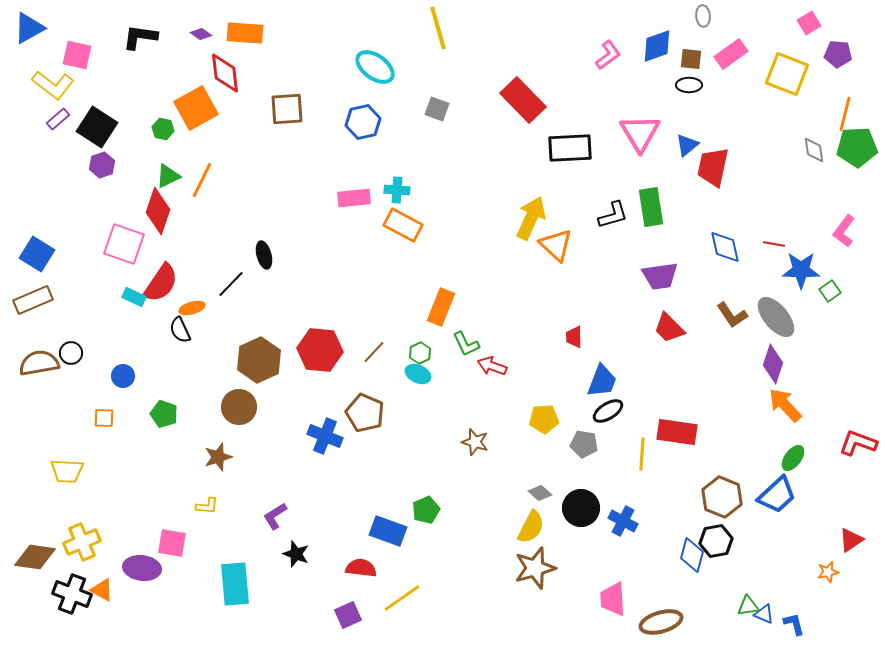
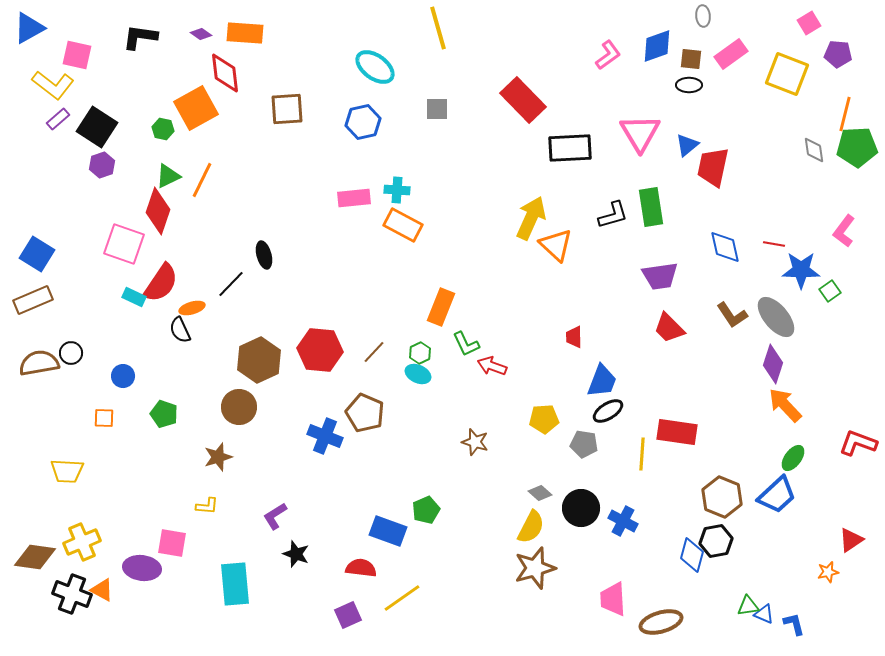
gray square at (437, 109): rotated 20 degrees counterclockwise
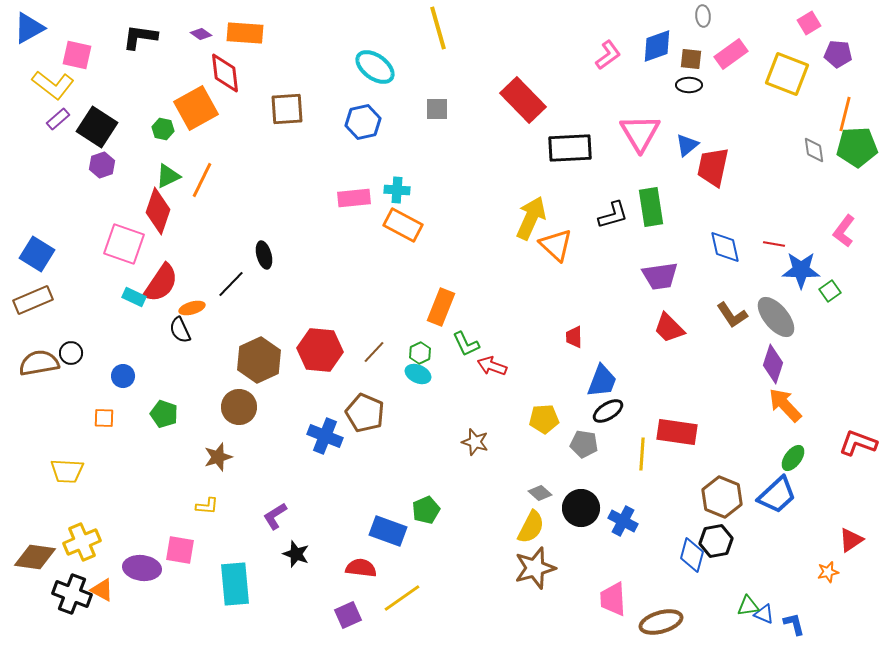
pink square at (172, 543): moved 8 px right, 7 px down
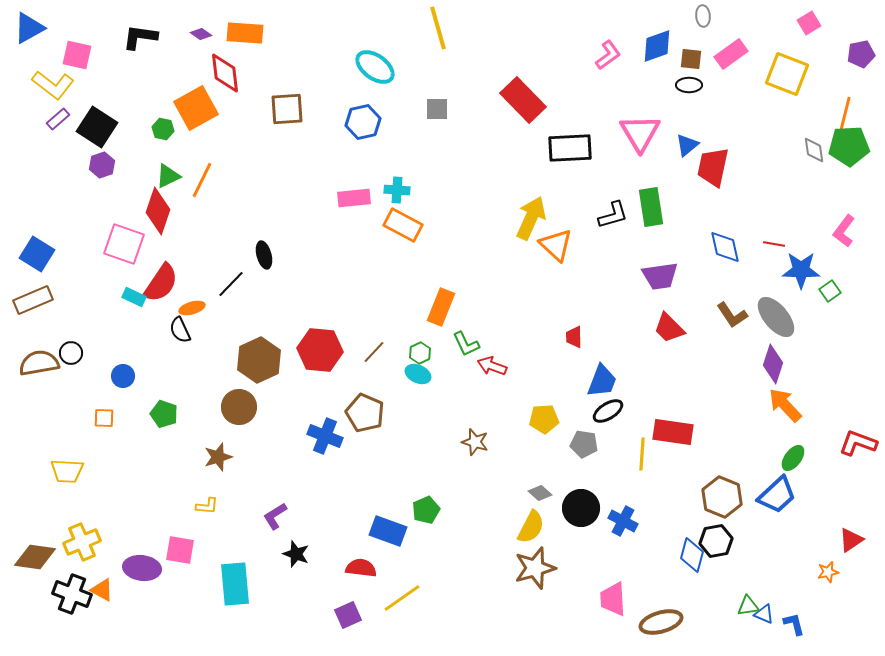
purple pentagon at (838, 54): moved 23 px right; rotated 16 degrees counterclockwise
green pentagon at (857, 147): moved 8 px left, 1 px up
red rectangle at (677, 432): moved 4 px left
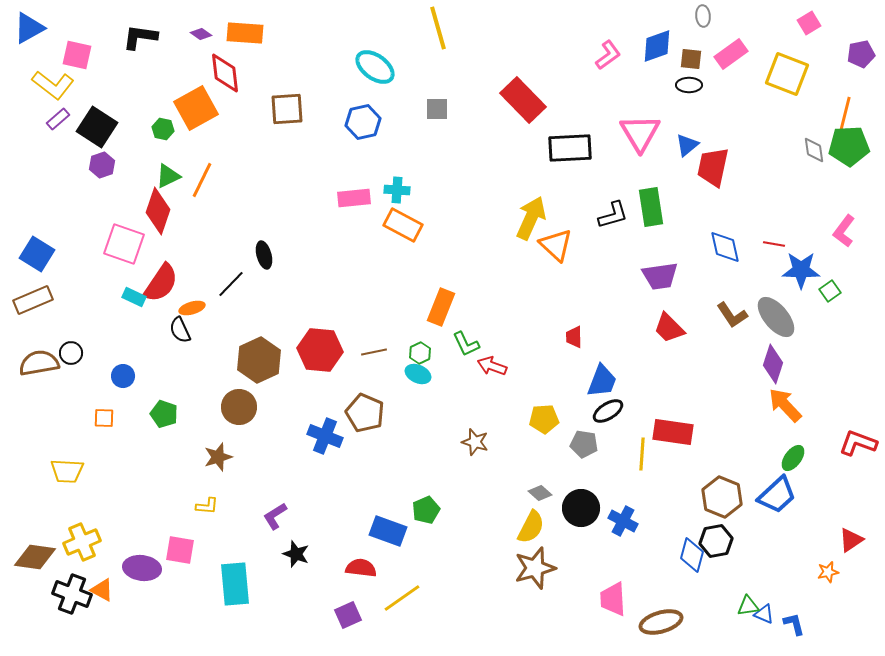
brown line at (374, 352): rotated 35 degrees clockwise
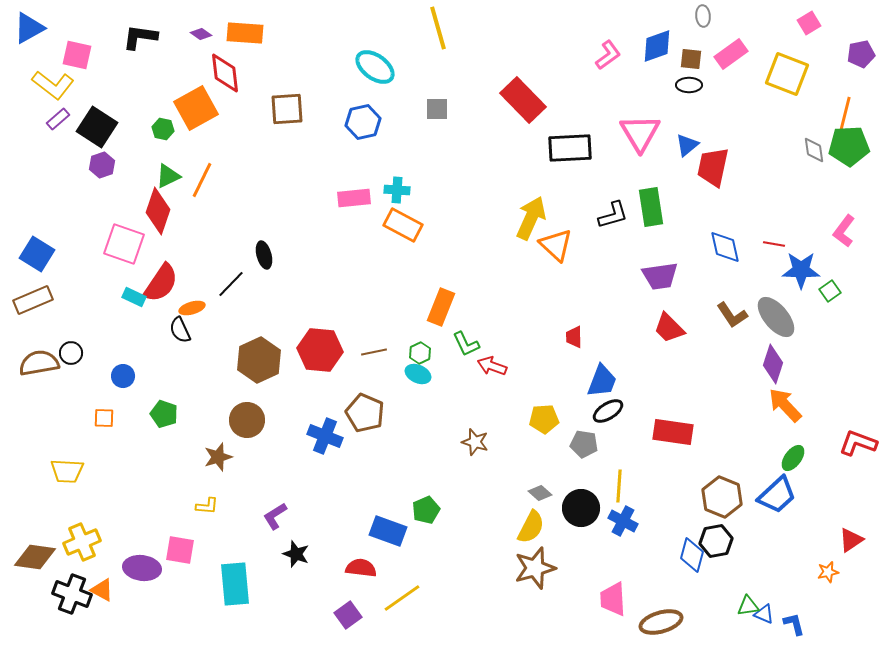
brown circle at (239, 407): moved 8 px right, 13 px down
yellow line at (642, 454): moved 23 px left, 32 px down
purple square at (348, 615): rotated 12 degrees counterclockwise
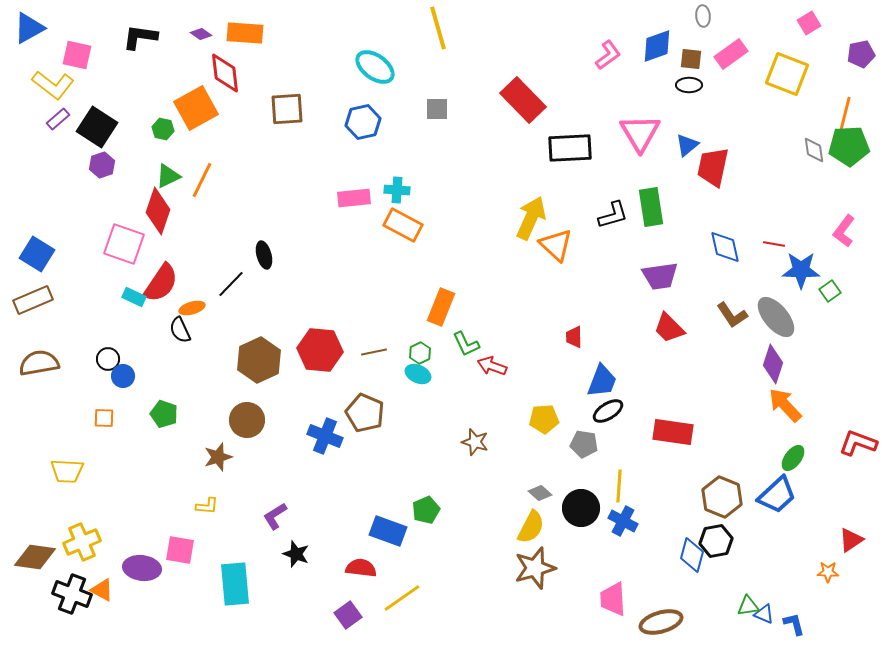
black circle at (71, 353): moved 37 px right, 6 px down
orange star at (828, 572): rotated 15 degrees clockwise
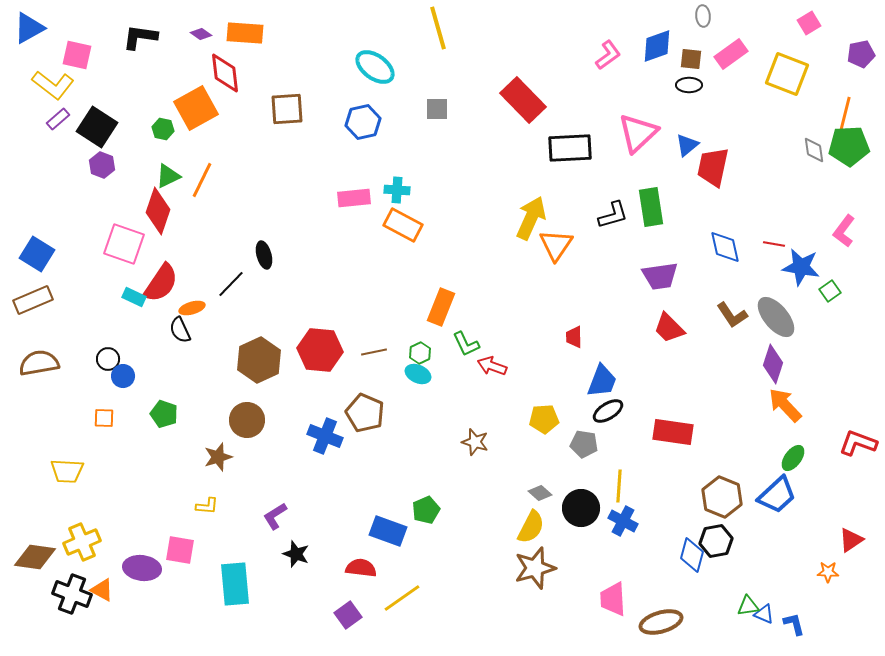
pink triangle at (640, 133): moved 2 px left; rotated 18 degrees clockwise
purple hexagon at (102, 165): rotated 20 degrees counterclockwise
orange triangle at (556, 245): rotated 21 degrees clockwise
blue star at (801, 270): moved 3 px up; rotated 9 degrees clockwise
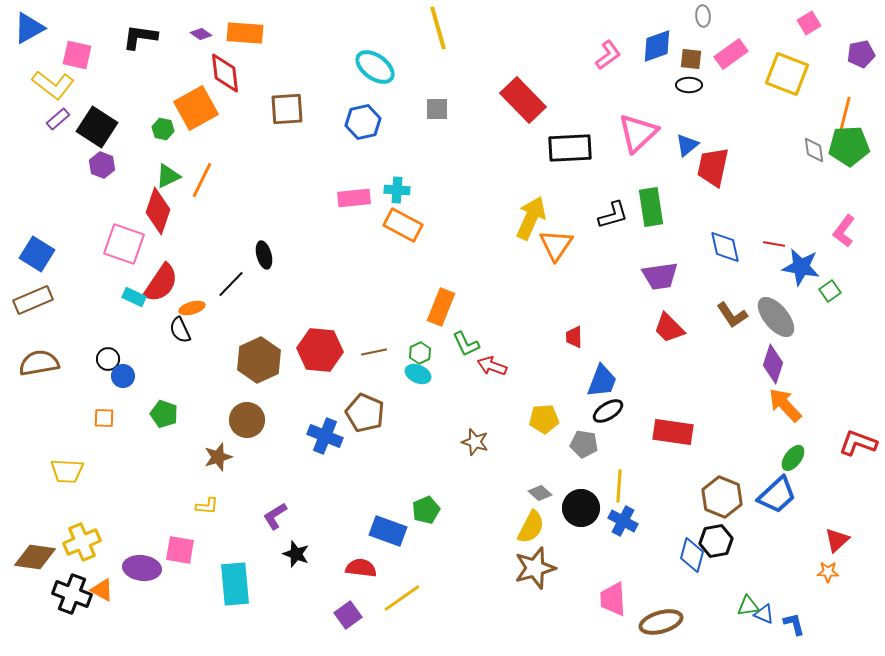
red triangle at (851, 540): moved 14 px left; rotated 8 degrees counterclockwise
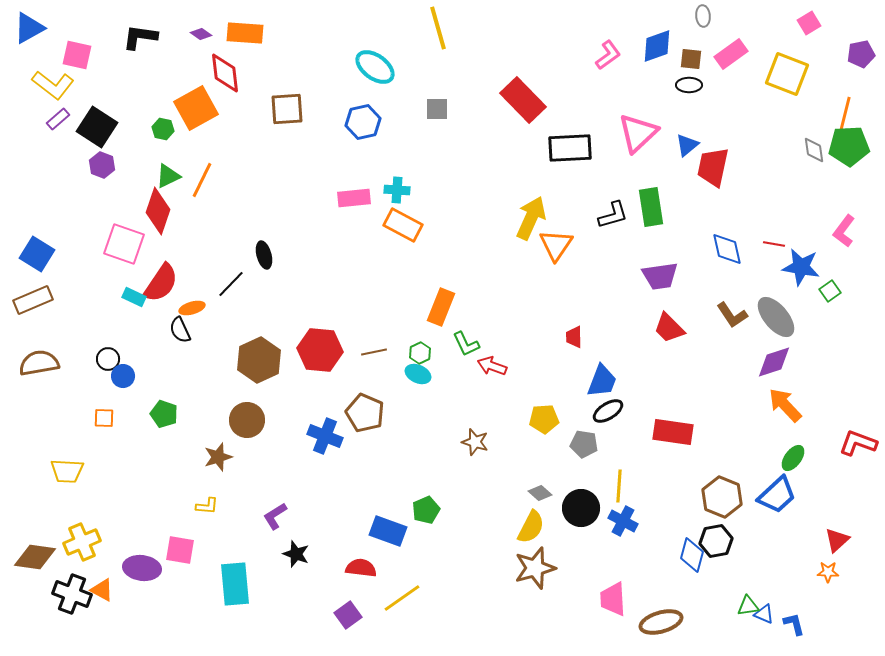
blue diamond at (725, 247): moved 2 px right, 2 px down
purple diamond at (773, 364): moved 1 px right, 2 px up; rotated 54 degrees clockwise
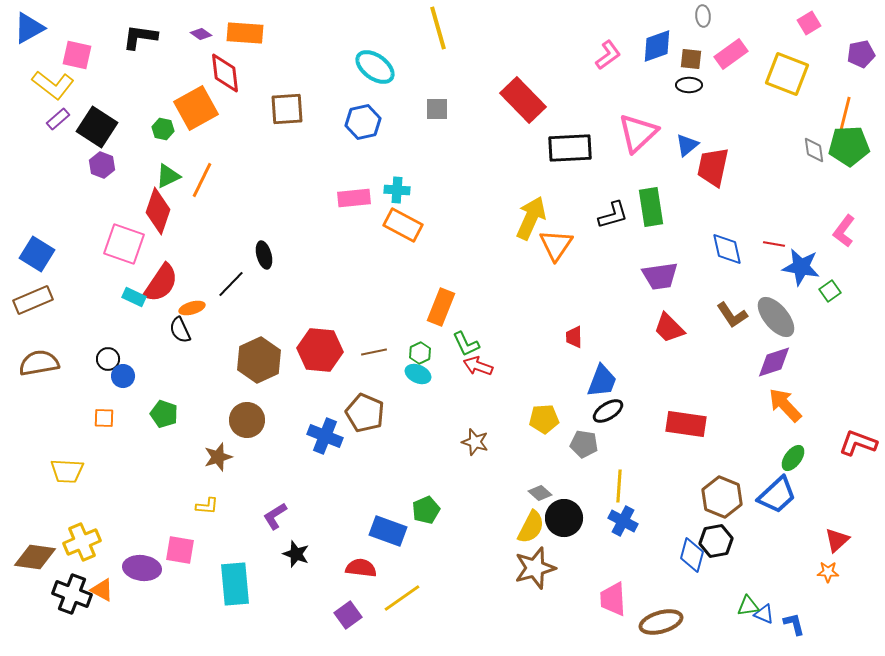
red arrow at (492, 366): moved 14 px left
red rectangle at (673, 432): moved 13 px right, 8 px up
black circle at (581, 508): moved 17 px left, 10 px down
